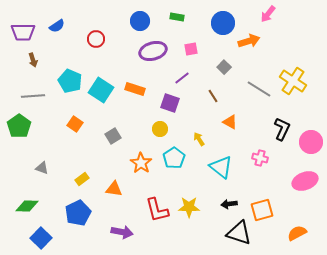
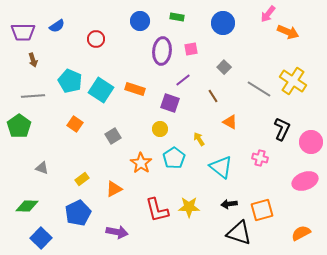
orange arrow at (249, 41): moved 39 px right, 9 px up; rotated 40 degrees clockwise
purple ellipse at (153, 51): moved 9 px right; rotated 68 degrees counterclockwise
purple line at (182, 78): moved 1 px right, 2 px down
orange triangle at (114, 189): rotated 36 degrees counterclockwise
purple arrow at (122, 232): moved 5 px left
orange semicircle at (297, 233): moved 4 px right
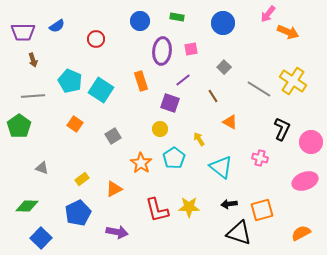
orange rectangle at (135, 89): moved 6 px right, 8 px up; rotated 54 degrees clockwise
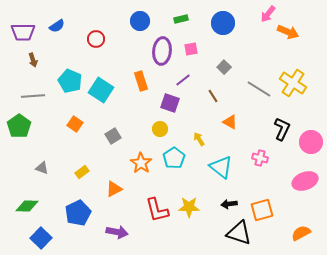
green rectangle at (177, 17): moved 4 px right, 2 px down; rotated 24 degrees counterclockwise
yellow cross at (293, 81): moved 2 px down
yellow rectangle at (82, 179): moved 7 px up
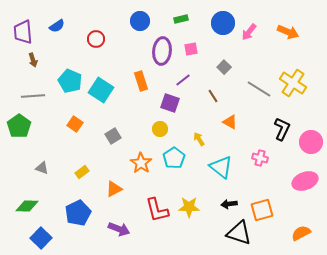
pink arrow at (268, 14): moved 19 px left, 18 px down
purple trapezoid at (23, 32): rotated 85 degrees clockwise
purple arrow at (117, 232): moved 2 px right, 3 px up; rotated 10 degrees clockwise
